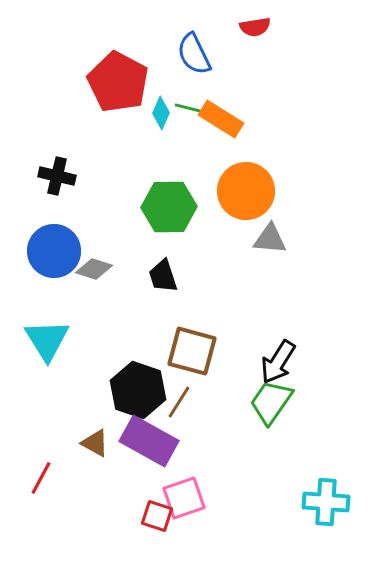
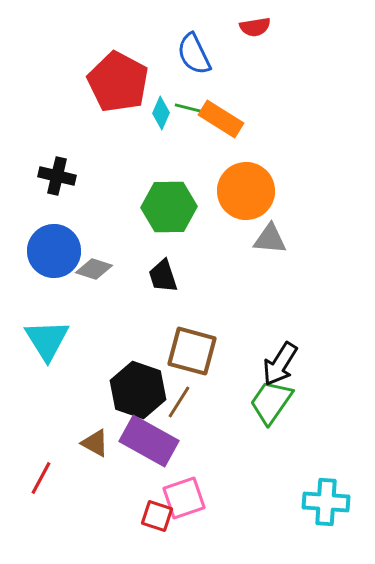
black arrow: moved 2 px right, 2 px down
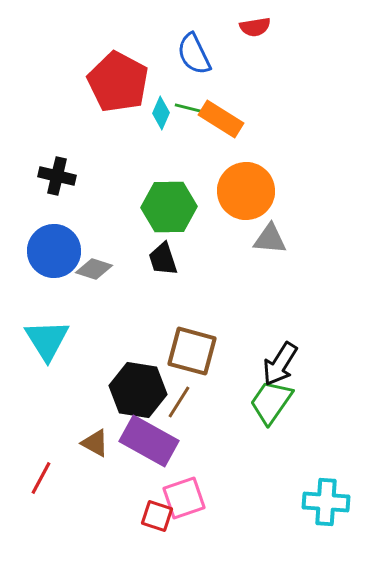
black trapezoid: moved 17 px up
black hexagon: rotated 10 degrees counterclockwise
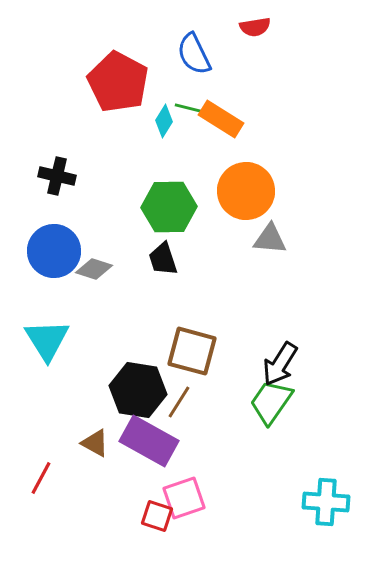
cyan diamond: moved 3 px right, 8 px down; rotated 8 degrees clockwise
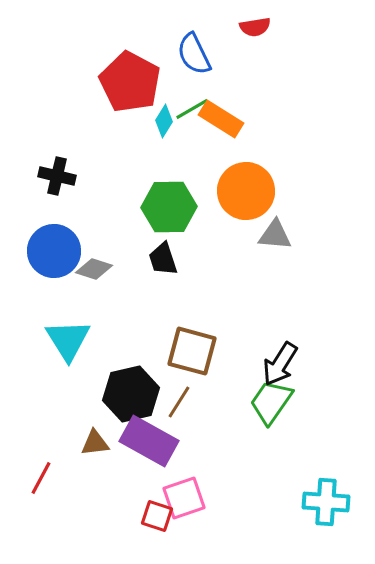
red pentagon: moved 12 px right
green line: rotated 44 degrees counterclockwise
gray triangle: moved 5 px right, 4 px up
cyan triangle: moved 21 px right
black hexagon: moved 7 px left, 4 px down; rotated 22 degrees counterclockwise
brown triangle: rotated 36 degrees counterclockwise
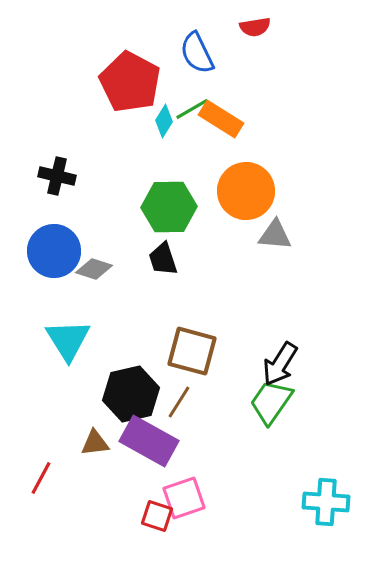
blue semicircle: moved 3 px right, 1 px up
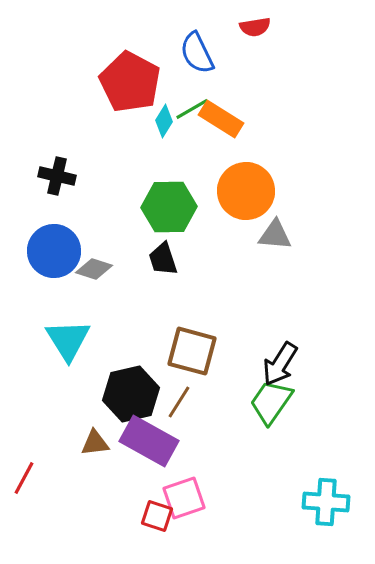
red line: moved 17 px left
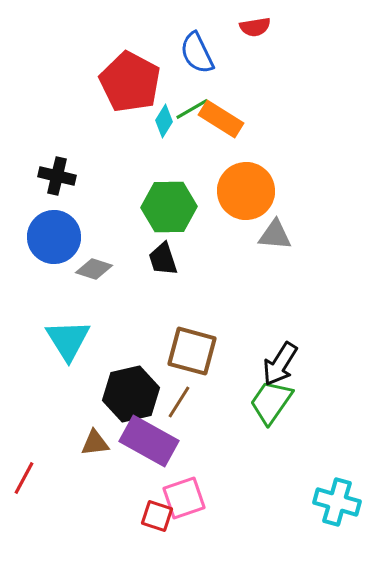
blue circle: moved 14 px up
cyan cross: moved 11 px right; rotated 12 degrees clockwise
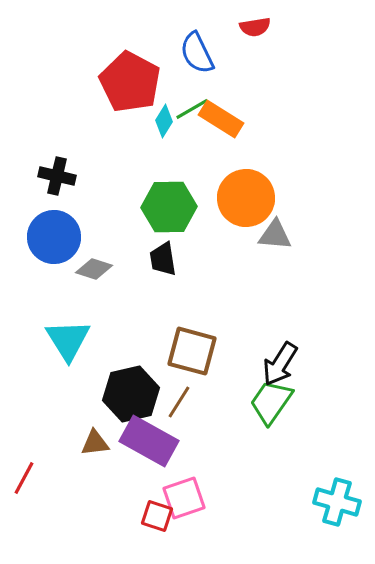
orange circle: moved 7 px down
black trapezoid: rotated 9 degrees clockwise
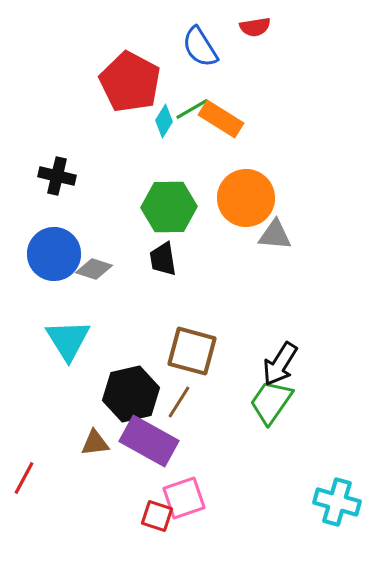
blue semicircle: moved 3 px right, 6 px up; rotated 6 degrees counterclockwise
blue circle: moved 17 px down
